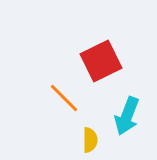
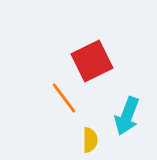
red square: moved 9 px left
orange line: rotated 8 degrees clockwise
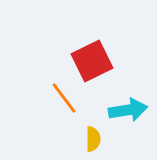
cyan arrow: moved 1 px right, 6 px up; rotated 120 degrees counterclockwise
yellow semicircle: moved 3 px right, 1 px up
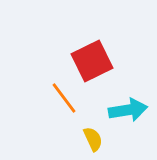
yellow semicircle: rotated 25 degrees counterclockwise
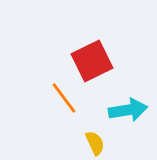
yellow semicircle: moved 2 px right, 4 px down
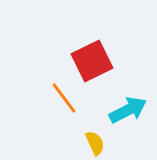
cyan arrow: rotated 18 degrees counterclockwise
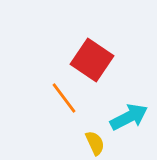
red square: moved 1 px up; rotated 30 degrees counterclockwise
cyan arrow: moved 1 px right, 7 px down
